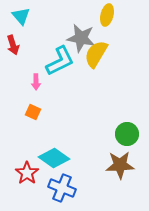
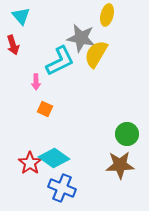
orange square: moved 12 px right, 3 px up
red star: moved 3 px right, 10 px up
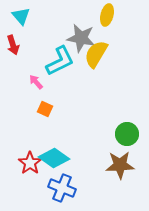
pink arrow: rotated 140 degrees clockwise
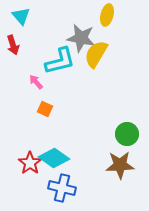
cyan L-shape: rotated 12 degrees clockwise
blue cross: rotated 8 degrees counterclockwise
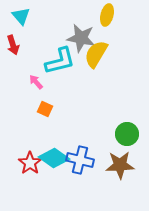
blue cross: moved 18 px right, 28 px up
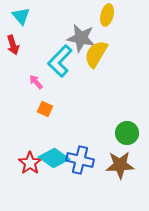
cyan L-shape: rotated 148 degrees clockwise
green circle: moved 1 px up
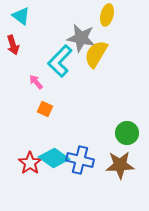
cyan triangle: rotated 12 degrees counterclockwise
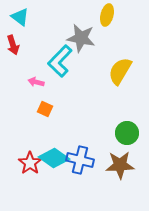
cyan triangle: moved 1 px left, 1 px down
yellow semicircle: moved 24 px right, 17 px down
pink arrow: rotated 35 degrees counterclockwise
